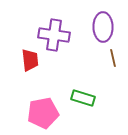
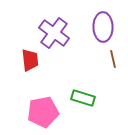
purple cross: moved 2 px up; rotated 28 degrees clockwise
brown line: moved 1 px down
pink pentagon: moved 1 px up
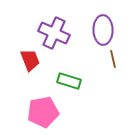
purple ellipse: moved 3 px down
purple cross: rotated 12 degrees counterclockwise
red trapezoid: rotated 15 degrees counterclockwise
green rectangle: moved 14 px left, 17 px up
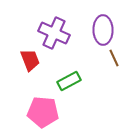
brown line: moved 1 px right, 1 px up; rotated 12 degrees counterclockwise
green rectangle: rotated 45 degrees counterclockwise
pink pentagon: rotated 16 degrees clockwise
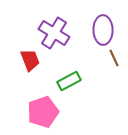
purple cross: rotated 8 degrees clockwise
pink pentagon: rotated 24 degrees counterclockwise
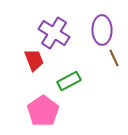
purple ellipse: moved 1 px left
red trapezoid: moved 4 px right
pink pentagon: moved 1 px up; rotated 16 degrees counterclockwise
